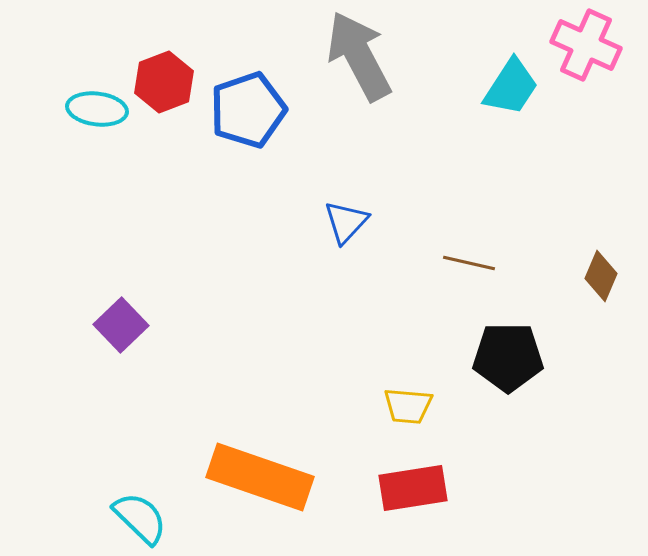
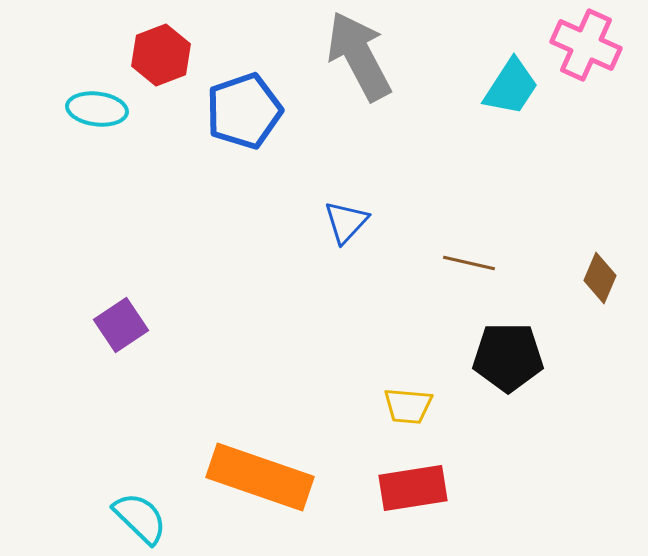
red hexagon: moved 3 px left, 27 px up
blue pentagon: moved 4 px left, 1 px down
brown diamond: moved 1 px left, 2 px down
purple square: rotated 10 degrees clockwise
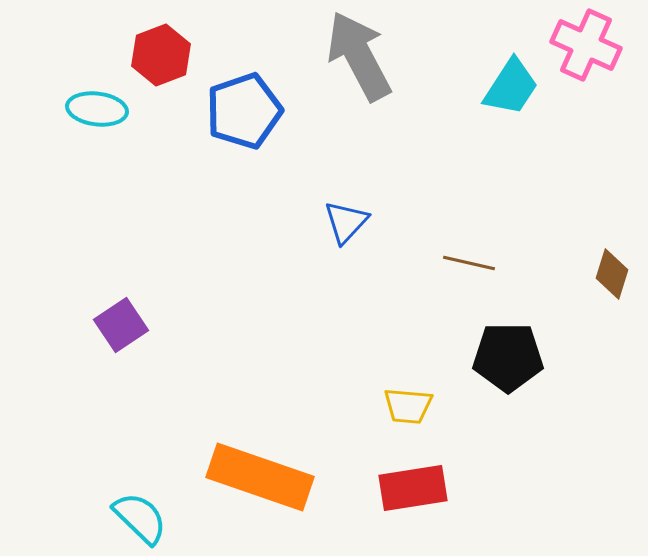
brown diamond: moved 12 px right, 4 px up; rotated 6 degrees counterclockwise
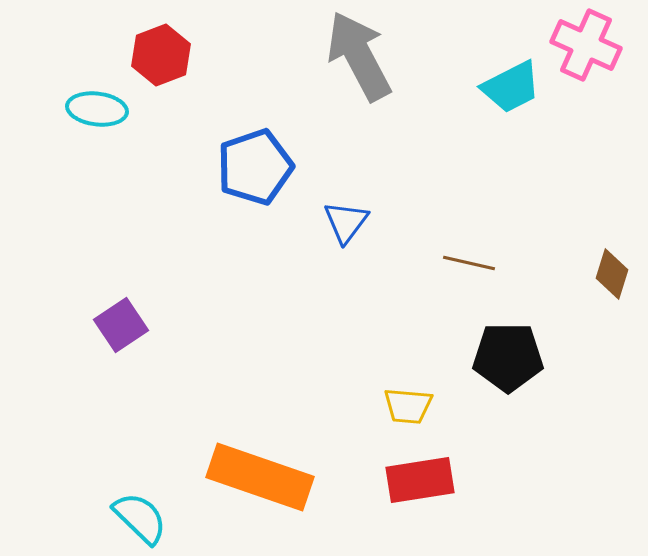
cyan trapezoid: rotated 30 degrees clockwise
blue pentagon: moved 11 px right, 56 px down
blue triangle: rotated 6 degrees counterclockwise
red rectangle: moved 7 px right, 8 px up
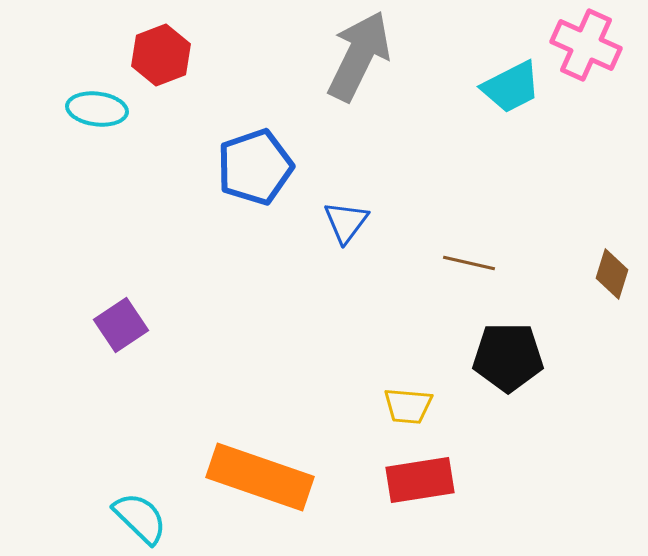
gray arrow: rotated 54 degrees clockwise
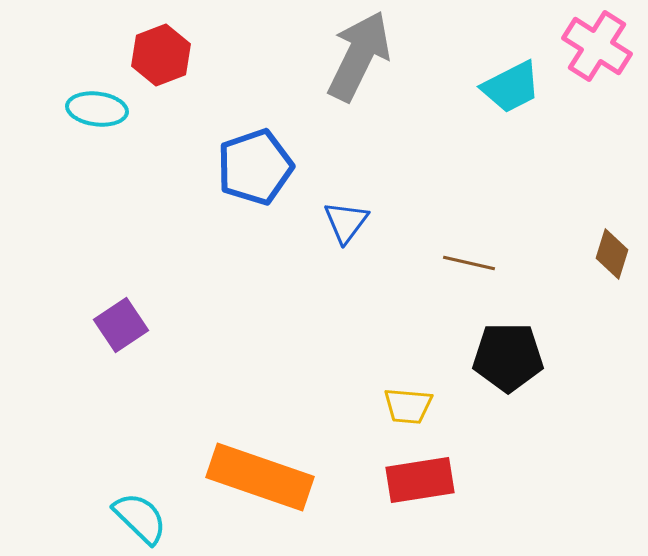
pink cross: moved 11 px right, 1 px down; rotated 8 degrees clockwise
brown diamond: moved 20 px up
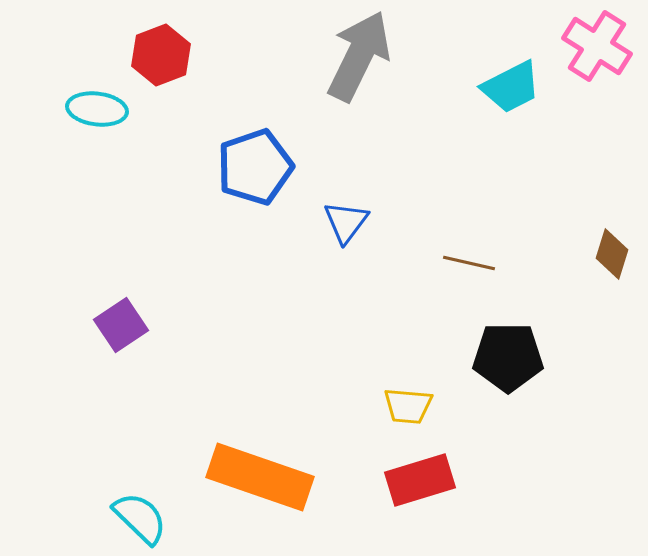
red rectangle: rotated 8 degrees counterclockwise
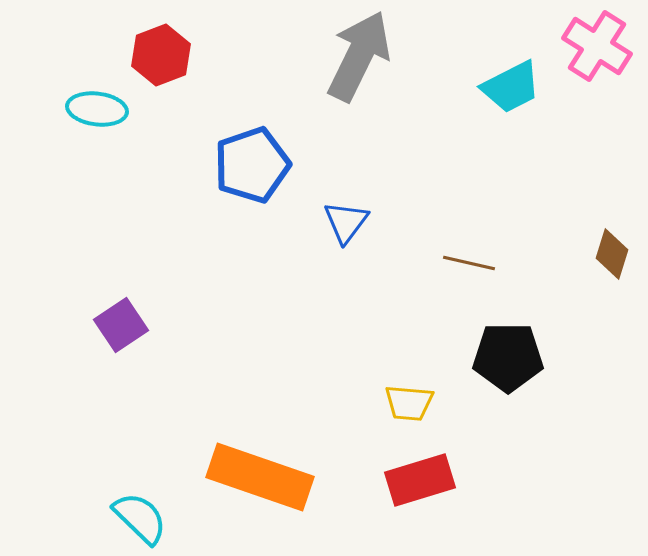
blue pentagon: moved 3 px left, 2 px up
yellow trapezoid: moved 1 px right, 3 px up
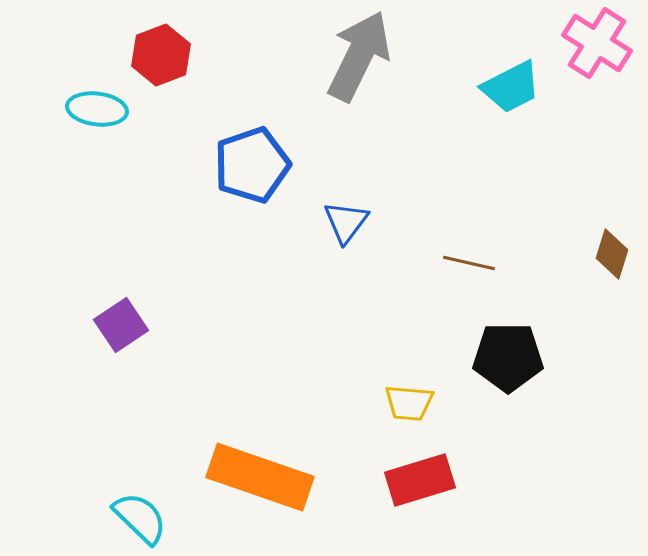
pink cross: moved 3 px up
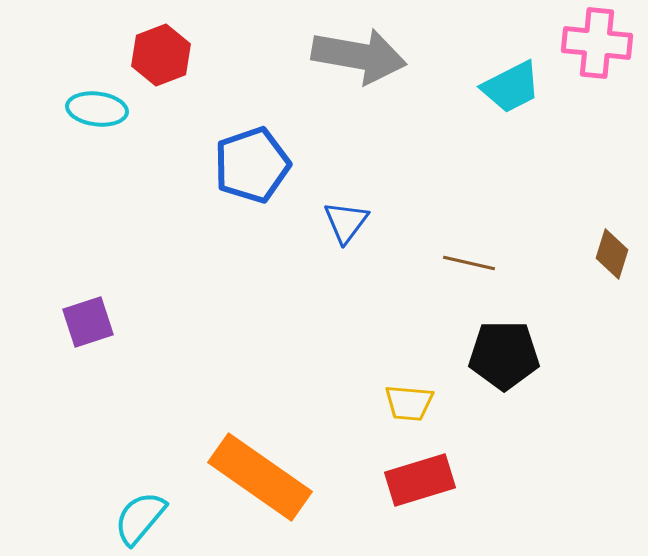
pink cross: rotated 26 degrees counterclockwise
gray arrow: rotated 74 degrees clockwise
purple square: moved 33 px left, 3 px up; rotated 16 degrees clockwise
black pentagon: moved 4 px left, 2 px up
orange rectangle: rotated 16 degrees clockwise
cyan semicircle: rotated 94 degrees counterclockwise
